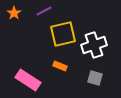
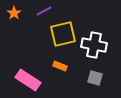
white cross: rotated 30 degrees clockwise
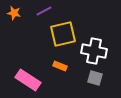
orange star: rotated 24 degrees counterclockwise
white cross: moved 6 px down
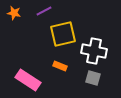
gray square: moved 2 px left
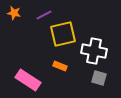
purple line: moved 4 px down
gray square: moved 6 px right
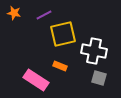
pink rectangle: moved 8 px right
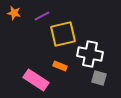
purple line: moved 2 px left, 1 px down
white cross: moved 4 px left, 3 px down
